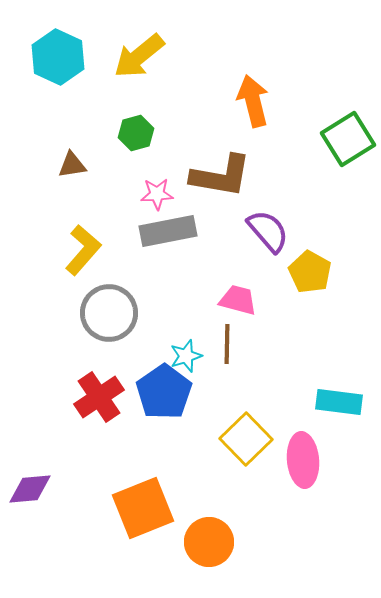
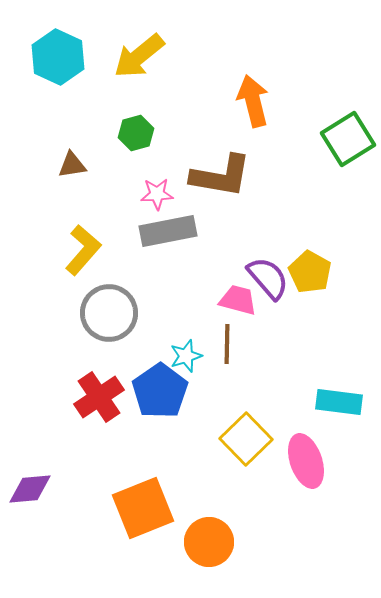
purple semicircle: moved 47 px down
blue pentagon: moved 4 px left, 1 px up
pink ellipse: moved 3 px right, 1 px down; rotated 14 degrees counterclockwise
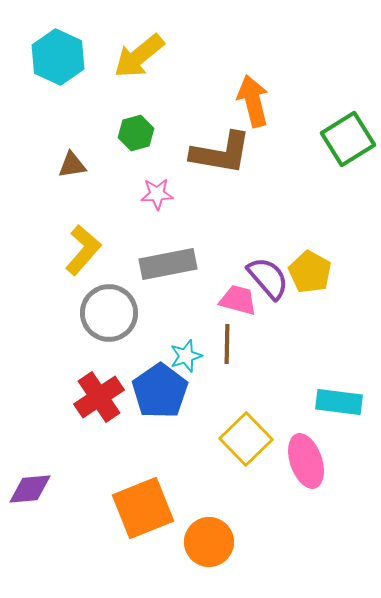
brown L-shape: moved 23 px up
gray rectangle: moved 33 px down
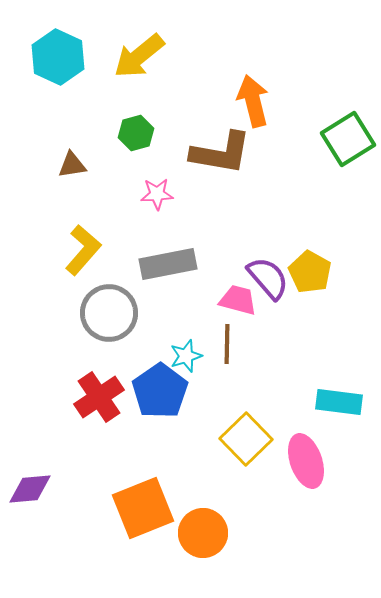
orange circle: moved 6 px left, 9 px up
